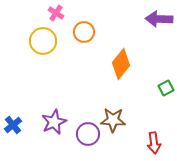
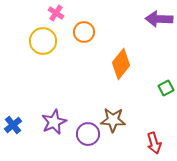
red arrow: rotated 10 degrees counterclockwise
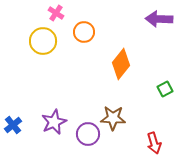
green square: moved 1 px left, 1 px down
brown star: moved 2 px up
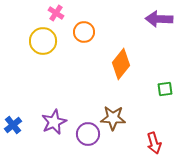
green square: rotated 21 degrees clockwise
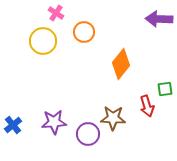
purple star: rotated 20 degrees clockwise
red arrow: moved 7 px left, 37 px up
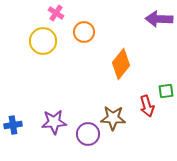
green square: moved 1 px right, 2 px down
blue cross: rotated 30 degrees clockwise
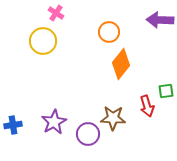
purple arrow: moved 1 px right, 1 px down
orange circle: moved 25 px right
purple star: rotated 25 degrees counterclockwise
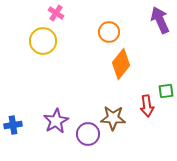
purple arrow: rotated 64 degrees clockwise
red arrow: rotated 10 degrees clockwise
purple star: moved 2 px right, 1 px up
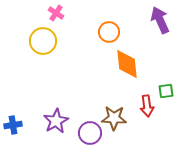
orange diamond: moved 6 px right; rotated 44 degrees counterclockwise
brown star: moved 1 px right
purple circle: moved 2 px right, 1 px up
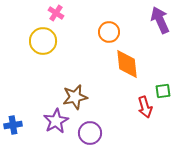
green square: moved 3 px left
red arrow: moved 2 px left, 1 px down; rotated 10 degrees counterclockwise
brown star: moved 39 px left, 21 px up; rotated 15 degrees counterclockwise
